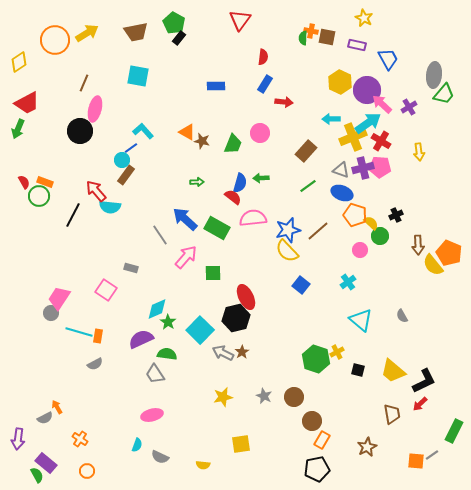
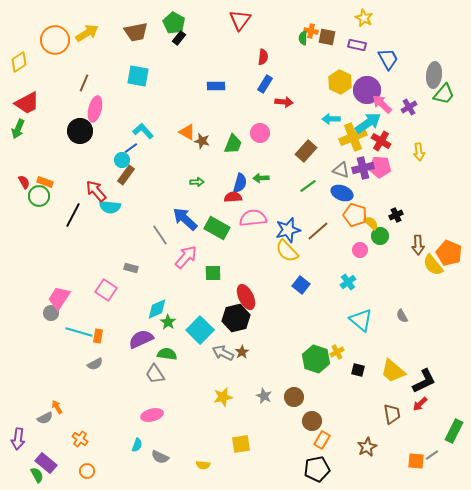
red semicircle at (233, 197): rotated 42 degrees counterclockwise
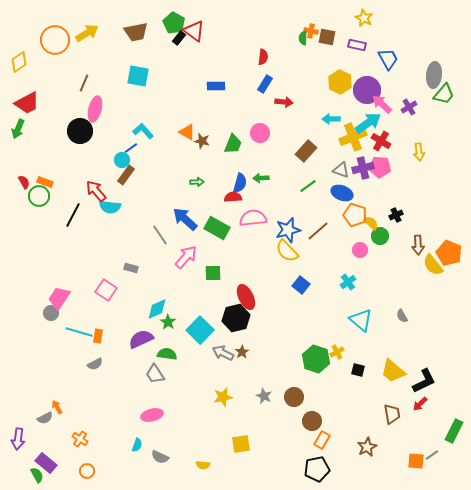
red triangle at (240, 20): moved 46 px left, 11 px down; rotated 30 degrees counterclockwise
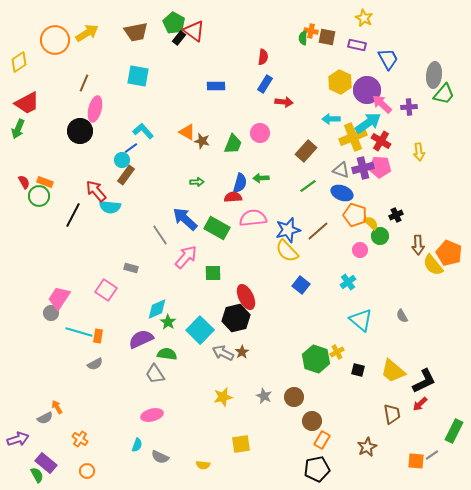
purple cross at (409, 107): rotated 28 degrees clockwise
purple arrow at (18, 439): rotated 115 degrees counterclockwise
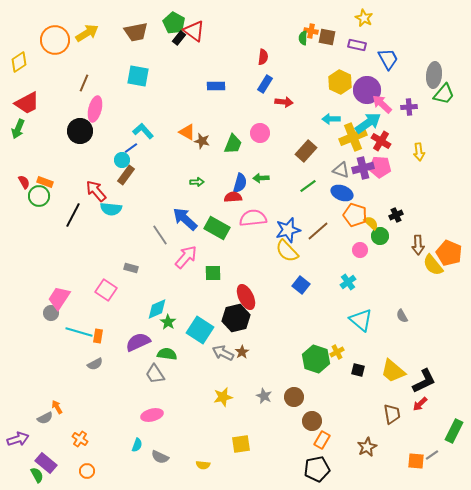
cyan semicircle at (110, 207): moved 1 px right, 2 px down
cyan square at (200, 330): rotated 12 degrees counterclockwise
purple semicircle at (141, 339): moved 3 px left, 3 px down
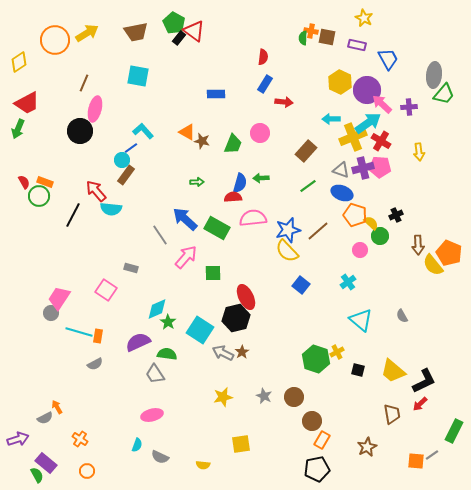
blue rectangle at (216, 86): moved 8 px down
